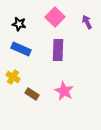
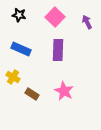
black star: moved 9 px up
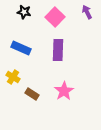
black star: moved 5 px right, 3 px up
purple arrow: moved 10 px up
blue rectangle: moved 1 px up
pink star: rotated 12 degrees clockwise
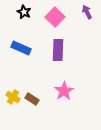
black star: rotated 16 degrees clockwise
yellow cross: moved 20 px down
brown rectangle: moved 5 px down
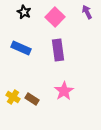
purple rectangle: rotated 10 degrees counterclockwise
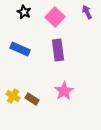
blue rectangle: moved 1 px left, 1 px down
yellow cross: moved 1 px up
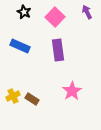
blue rectangle: moved 3 px up
pink star: moved 8 px right
yellow cross: rotated 32 degrees clockwise
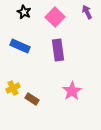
yellow cross: moved 8 px up
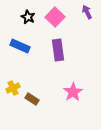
black star: moved 4 px right, 5 px down
pink star: moved 1 px right, 1 px down
